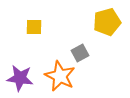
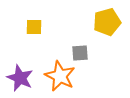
gray square: rotated 24 degrees clockwise
purple star: rotated 16 degrees clockwise
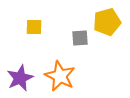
gray square: moved 15 px up
purple star: rotated 24 degrees clockwise
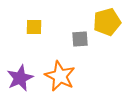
gray square: moved 1 px down
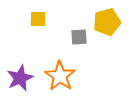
yellow square: moved 4 px right, 8 px up
gray square: moved 1 px left, 2 px up
orange star: rotated 8 degrees clockwise
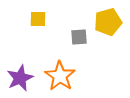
yellow pentagon: moved 1 px right
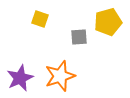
yellow square: moved 2 px right; rotated 18 degrees clockwise
orange star: rotated 20 degrees clockwise
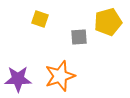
purple star: moved 2 px left, 1 px down; rotated 24 degrees clockwise
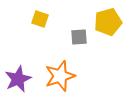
purple star: rotated 24 degrees counterclockwise
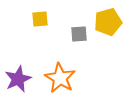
yellow square: rotated 24 degrees counterclockwise
gray square: moved 3 px up
orange star: moved 2 px down; rotated 24 degrees counterclockwise
